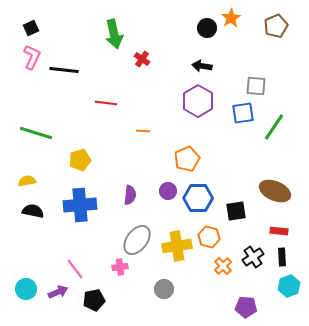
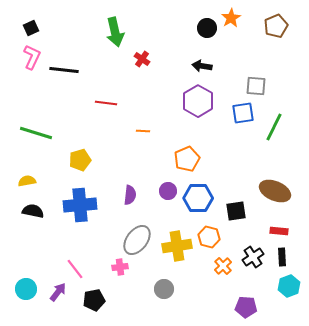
green arrow at (114, 34): moved 1 px right, 2 px up
green line at (274, 127): rotated 8 degrees counterclockwise
purple arrow at (58, 292): rotated 30 degrees counterclockwise
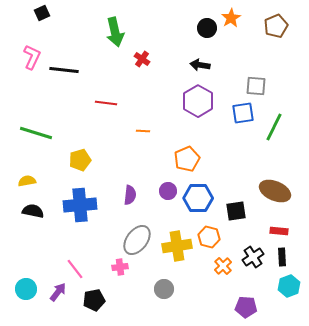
black square at (31, 28): moved 11 px right, 15 px up
black arrow at (202, 66): moved 2 px left, 1 px up
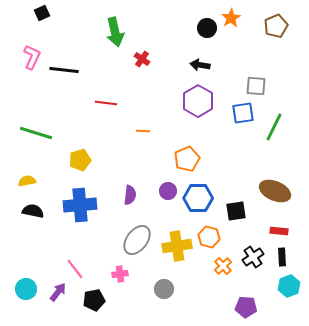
pink cross at (120, 267): moved 7 px down
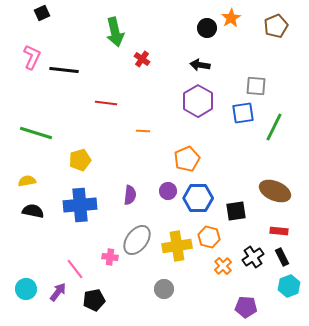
black rectangle at (282, 257): rotated 24 degrees counterclockwise
pink cross at (120, 274): moved 10 px left, 17 px up; rotated 14 degrees clockwise
